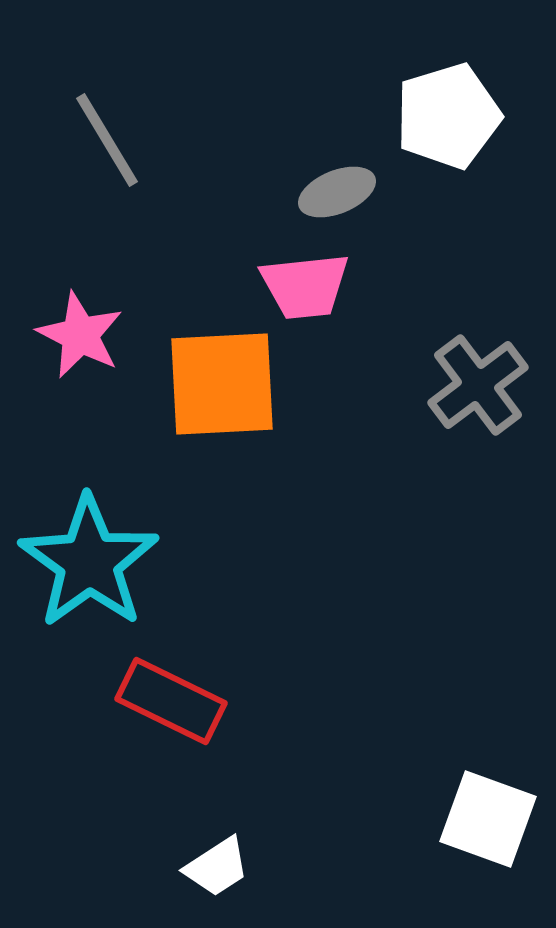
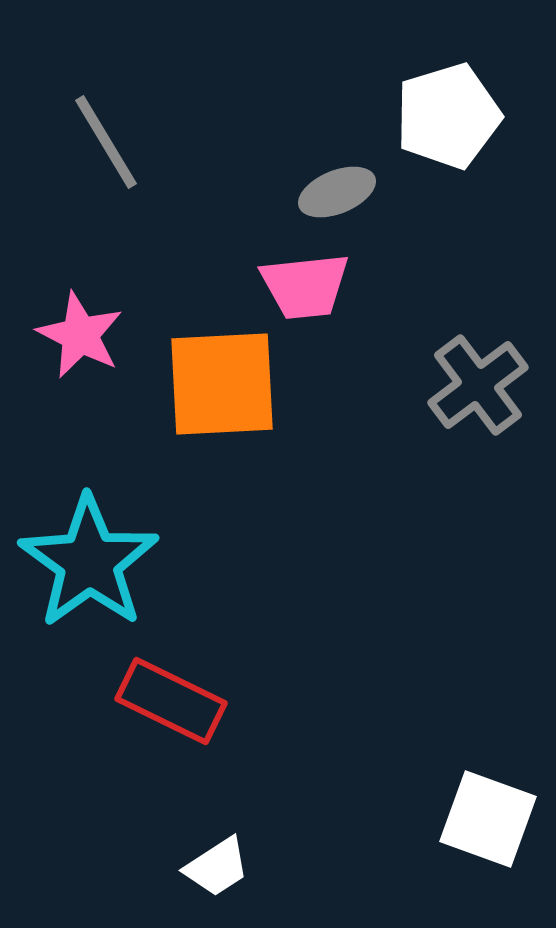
gray line: moved 1 px left, 2 px down
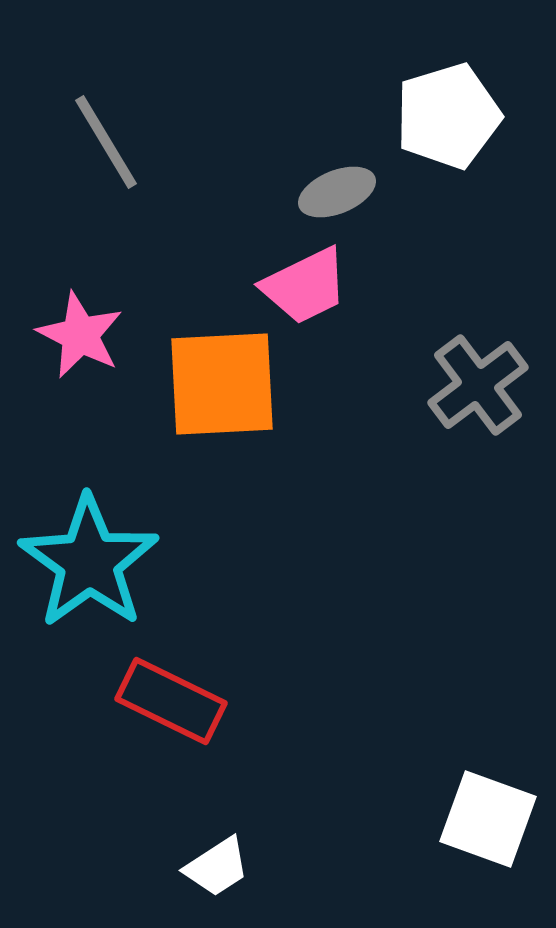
pink trapezoid: rotated 20 degrees counterclockwise
